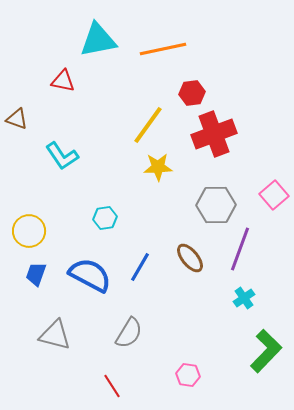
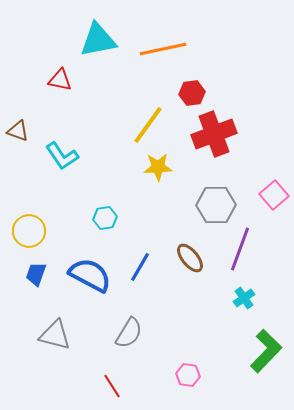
red triangle: moved 3 px left, 1 px up
brown triangle: moved 1 px right, 12 px down
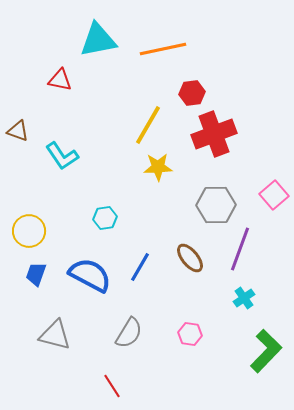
yellow line: rotated 6 degrees counterclockwise
pink hexagon: moved 2 px right, 41 px up
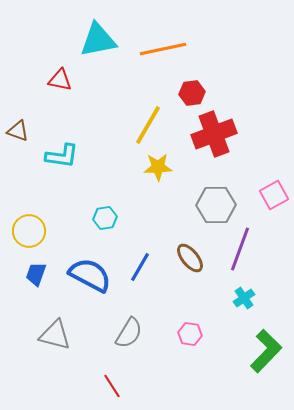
cyan L-shape: rotated 48 degrees counterclockwise
pink square: rotated 12 degrees clockwise
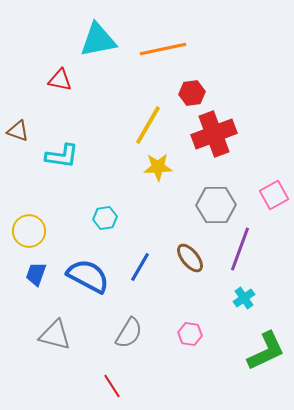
blue semicircle: moved 2 px left, 1 px down
green L-shape: rotated 21 degrees clockwise
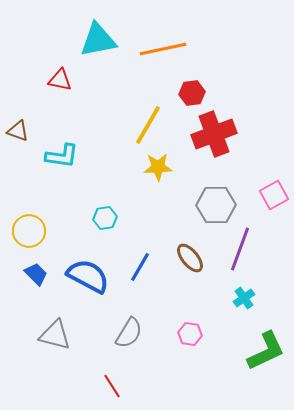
blue trapezoid: rotated 115 degrees clockwise
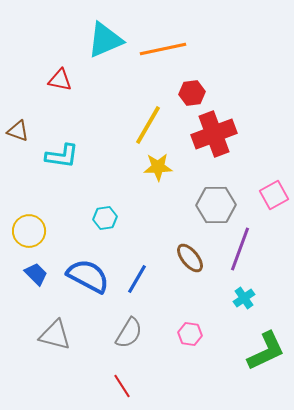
cyan triangle: moved 7 px right; rotated 12 degrees counterclockwise
blue line: moved 3 px left, 12 px down
red line: moved 10 px right
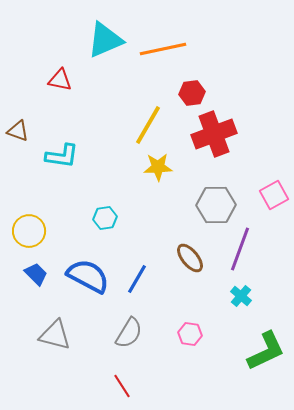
cyan cross: moved 3 px left, 2 px up; rotated 15 degrees counterclockwise
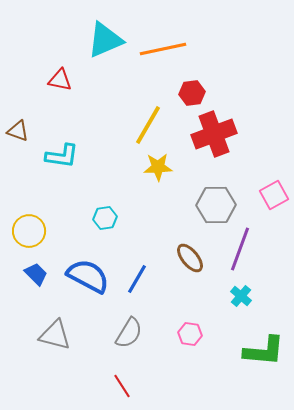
green L-shape: moved 2 px left; rotated 30 degrees clockwise
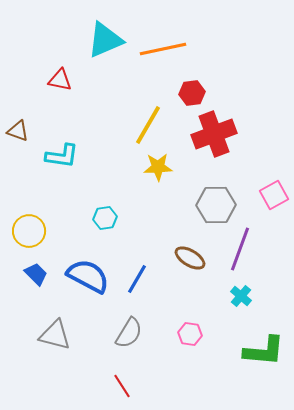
brown ellipse: rotated 20 degrees counterclockwise
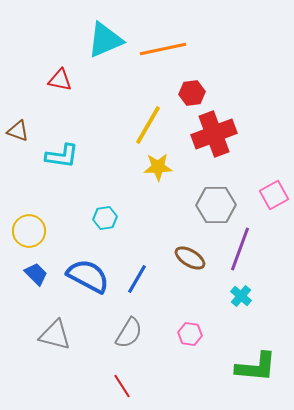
green L-shape: moved 8 px left, 16 px down
